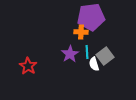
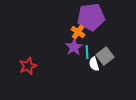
orange cross: moved 3 px left; rotated 32 degrees clockwise
purple star: moved 4 px right, 7 px up
red star: rotated 18 degrees clockwise
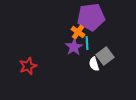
cyan line: moved 9 px up
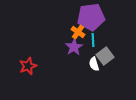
cyan line: moved 6 px right, 3 px up
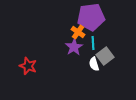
cyan line: moved 3 px down
red star: rotated 30 degrees counterclockwise
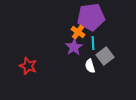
white semicircle: moved 4 px left, 2 px down
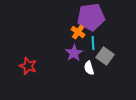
purple star: moved 6 px down
gray square: rotated 18 degrees counterclockwise
white semicircle: moved 1 px left, 2 px down
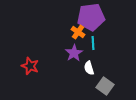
gray square: moved 30 px down
red star: moved 2 px right
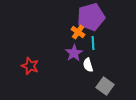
purple pentagon: rotated 8 degrees counterclockwise
white semicircle: moved 1 px left, 3 px up
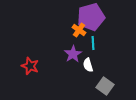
orange cross: moved 1 px right, 2 px up
purple star: moved 1 px left, 1 px down
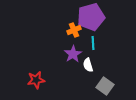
orange cross: moved 5 px left; rotated 32 degrees clockwise
red star: moved 6 px right, 14 px down; rotated 30 degrees counterclockwise
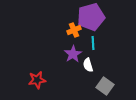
red star: moved 1 px right
